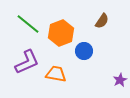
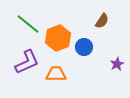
orange hexagon: moved 3 px left, 5 px down
blue circle: moved 4 px up
orange trapezoid: rotated 10 degrees counterclockwise
purple star: moved 3 px left, 16 px up
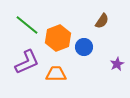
green line: moved 1 px left, 1 px down
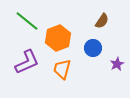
green line: moved 4 px up
blue circle: moved 9 px right, 1 px down
orange trapezoid: moved 6 px right, 5 px up; rotated 75 degrees counterclockwise
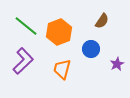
green line: moved 1 px left, 5 px down
orange hexagon: moved 1 px right, 6 px up
blue circle: moved 2 px left, 1 px down
purple L-shape: moved 4 px left, 1 px up; rotated 20 degrees counterclockwise
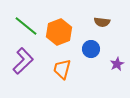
brown semicircle: moved 1 px down; rotated 63 degrees clockwise
